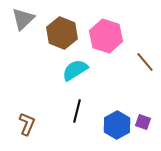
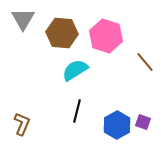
gray triangle: rotated 15 degrees counterclockwise
brown hexagon: rotated 16 degrees counterclockwise
brown L-shape: moved 5 px left
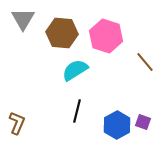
brown L-shape: moved 5 px left, 1 px up
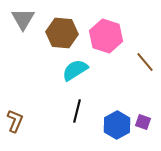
brown L-shape: moved 2 px left, 2 px up
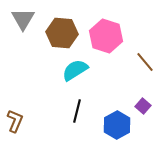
purple square: moved 16 px up; rotated 21 degrees clockwise
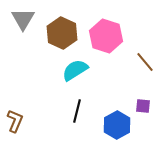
brown hexagon: rotated 20 degrees clockwise
purple square: rotated 35 degrees counterclockwise
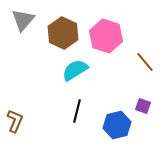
gray triangle: moved 1 px down; rotated 10 degrees clockwise
brown hexagon: moved 1 px right
purple square: rotated 14 degrees clockwise
blue hexagon: rotated 16 degrees clockwise
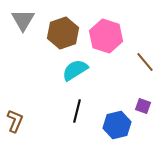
gray triangle: rotated 10 degrees counterclockwise
brown hexagon: rotated 16 degrees clockwise
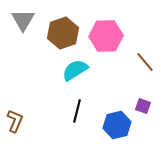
pink hexagon: rotated 20 degrees counterclockwise
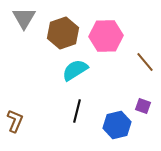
gray triangle: moved 1 px right, 2 px up
